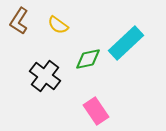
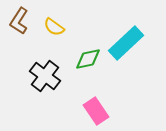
yellow semicircle: moved 4 px left, 2 px down
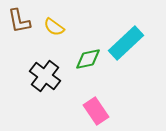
brown L-shape: rotated 44 degrees counterclockwise
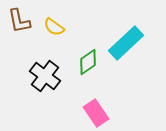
green diamond: moved 3 px down; rotated 24 degrees counterclockwise
pink rectangle: moved 2 px down
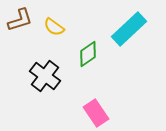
brown L-shape: moved 1 px right, 1 px up; rotated 96 degrees counterclockwise
cyan rectangle: moved 3 px right, 14 px up
green diamond: moved 8 px up
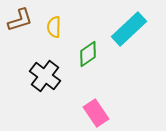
yellow semicircle: rotated 55 degrees clockwise
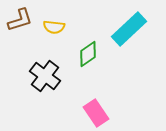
yellow semicircle: rotated 85 degrees counterclockwise
